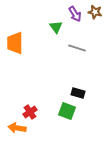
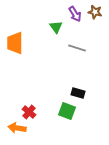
red cross: moved 1 px left; rotated 16 degrees counterclockwise
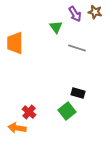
green square: rotated 30 degrees clockwise
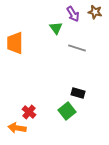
purple arrow: moved 2 px left
green triangle: moved 1 px down
